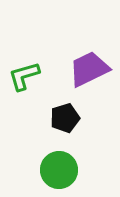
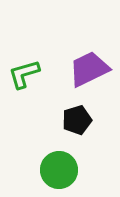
green L-shape: moved 2 px up
black pentagon: moved 12 px right, 2 px down
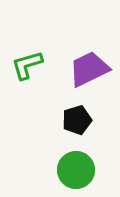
green L-shape: moved 3 px right, 9 px up
green circle: moved 17 px right
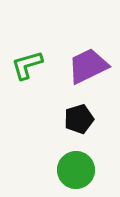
purple trapezoid: moved 1 px left, 3 px up
black pentagon: moved 2 px right, 1 px up
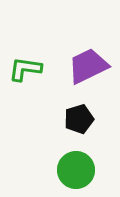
green L-shape: moved 2 px left, 4 px down; rotated 24 degrees clockwise
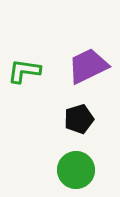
green L-shape: moved 1 px left, 2 px down
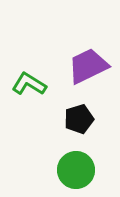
green L-shape: moved 5 px right, 13 px down; rotated 24 degrees clockwise
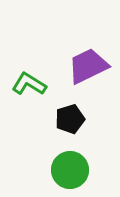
black pentagon: moved 9 px left
green circle: moved 6 px left
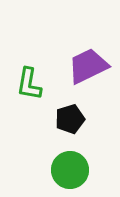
green L-shape: rotated 112 degrees counterclockwise
